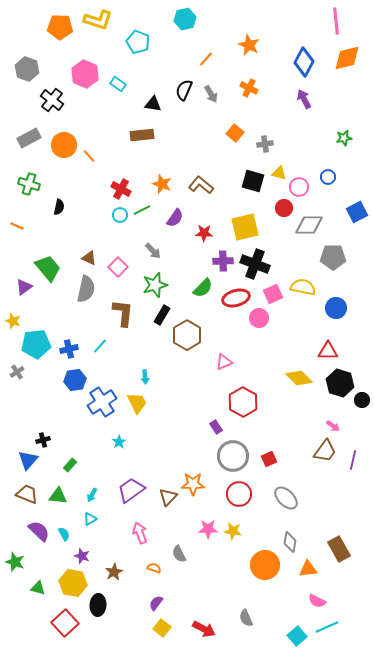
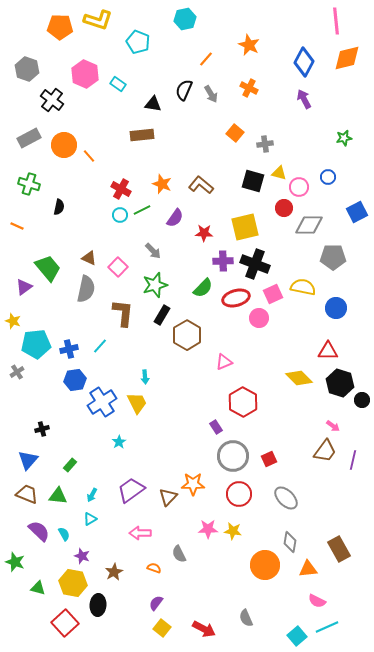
black cross at (43, 440): moved 1 px left, 11 px up
pink arrow at (140, 533): rotated 70 degrees counterclockwise
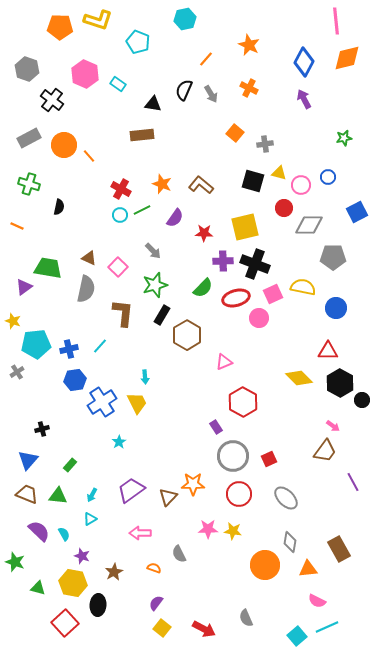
pink circle at (299, 187): moved 2 px right, 2 px up
green trapezoid at (48, 268): rotated 40 degrees counterclockwise
black hexagon at (340, 383): rotated 12 degrees clockwise
purple line at (353, 460): moved 22 px down; rotated 42 degrees counterclockwise
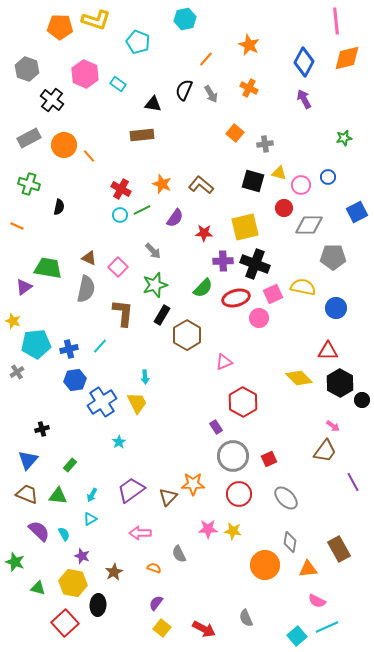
yellow L-shape at (98, 20): moved 2 px left
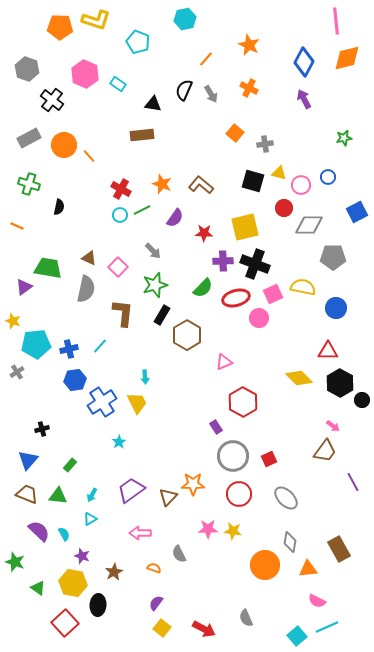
green triangle at (38, 588): rotated 21 degrees clockwise
